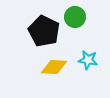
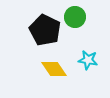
black pentagon: moved 1 px right, 1 px up
yellow diamond: moved 2 px down; rotated 52 degrees clockwise
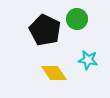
green circle: moved 2 px right, 2 px down
yellow diamond: moved 4 px down
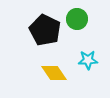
cyan star: rotated 12 degrees counterclockwise
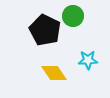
green circle: moved 4 px left, 3 px up
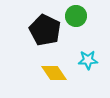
green circle: moved 3 px right
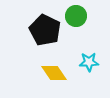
cyan star: moved 1 px right, 2 px down
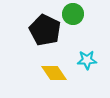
green circle: moved 3 px left, 2 px up
cyan star: moved 2 px left, 2 px up
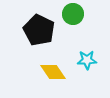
black pentagon: moved 6 px left
yellow diamond: moved 1 px left, 1 px up
